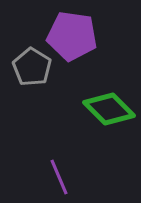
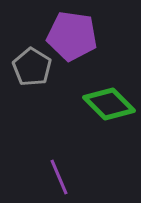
green diamond: moved 5 px up
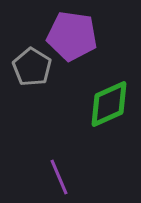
green diamond: rotated 69 degrees counterclockwise
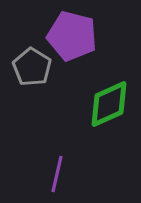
purple pentagon: rotated 6 degrees clockwise
purple line: moved 2 px left, 3 px up; rotated 36 degrees clockwise
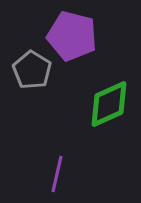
gray pentagon: moved 3 px down
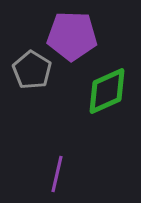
purple pentagon: rotated 12 degrees counterclockwise
green diamond: moved 2 px left, 13 px up
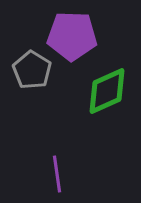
purple line: rotated 21 degrees counterclockwise
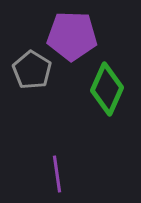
green diamond: moved 2 px up; rotated 42 degrees counterclockwise
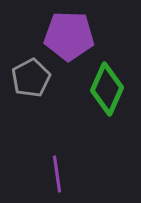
purple pentagon: moved 3 px left
gray pentagon: moved 1 px left, 8 px down; rotated 12 degrees clockwise
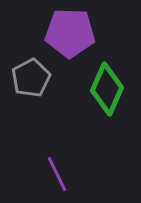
purple pentagon: moved 1 px right, 3 px up
purple line: rotated 18 degrees counterclockwise
